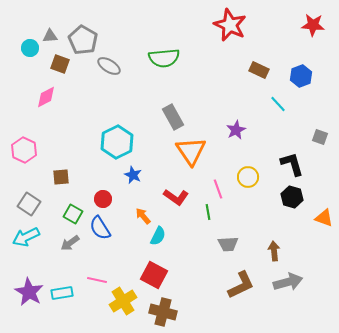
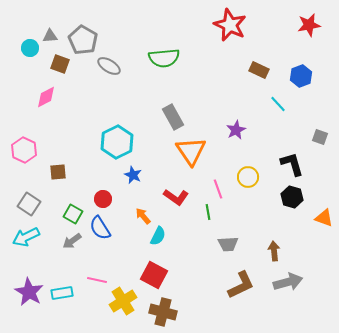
red star at (313, 25): moved 4 px left; rotated 15 degrees counterclockwise
brown square at (61, 177): moved 3 px left, 5 px up
gray arrow at (70, 243): moved 2 px right, 2 px up
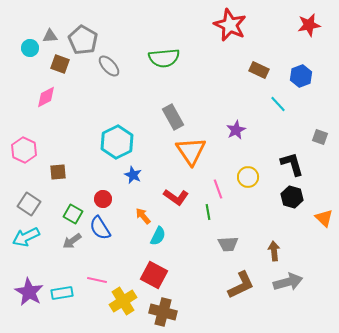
gray ellipse at (109, 66): rotated 15 degrees clockwise
orange triangle at (324, 218): rotated 24 degrees clockwise
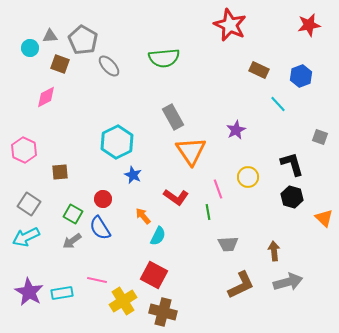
brown square at (58, 172): moved 2 px right
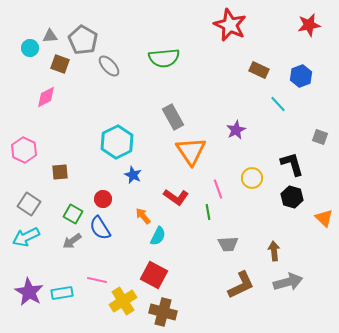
yellow circle at (248, 177): moved 4 px right, 1 px down
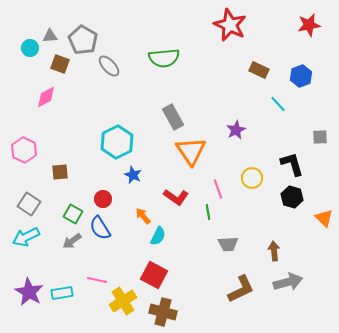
gray square at (320, 137): rotated 21 degrees counterclockwise
brown L-shape at (241, 285): moved 4 px down
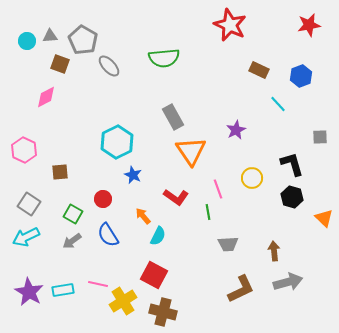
cyan circle at (30, 48): moved 3 px left, 7 px up
blue semicircle at (100, 228): moved 8 px right, 7 px down
pink line at (97, 280): moved 1 px right, 4 px down
cyan rectangle at (62, 293): moved 1 px right, 3 px up
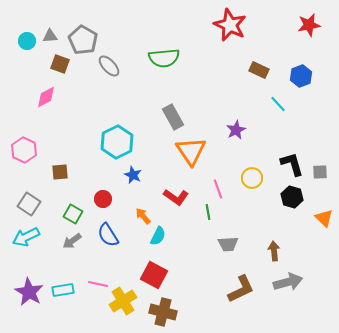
gray square at (320, 137): moved 35 px down
